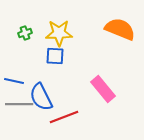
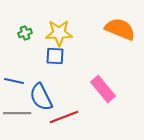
gray line: moved 2 px left, 9 px down
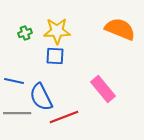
yellow star: moved 2 px left, 2 px up
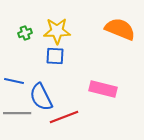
pink rectangle: rotated 36 degrees counterclockwise
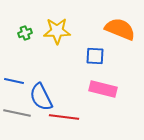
blue square: moved 40 px right
gray line: rotated 12 degrees clockwise
red line: rotated 28 degrees clockwise
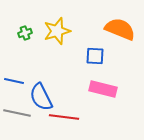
yellow star: rotated 16 degrees counterclockwise
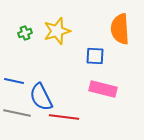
orange semicircle: rotated 116 degrees counterclockwise
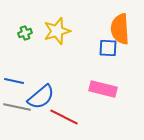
blue square: moved 13 px right, 8 px up
blue semicircle: rotated 104 degrees counterclockwise
gray line: moved 6 px up
red line: rotated 20 degrees clockwise
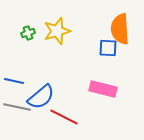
green cross: moved 3 px right
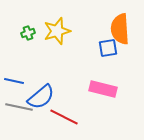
blue square: rotated 12 degrees counterclockwise
gray line: moved 2 px right
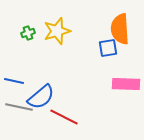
pink rectangle: moved 23 px right, 5 px up; rotated 12 degrees counterclockwise
